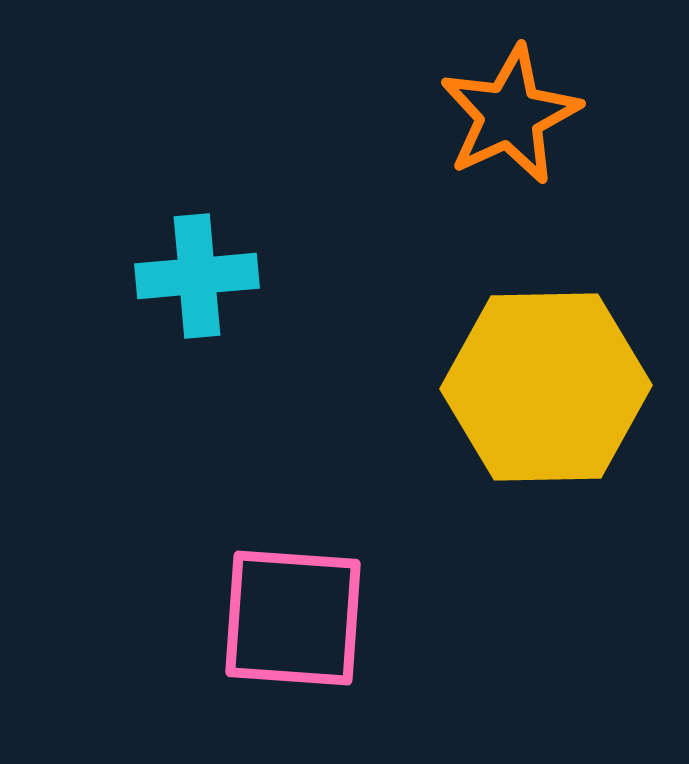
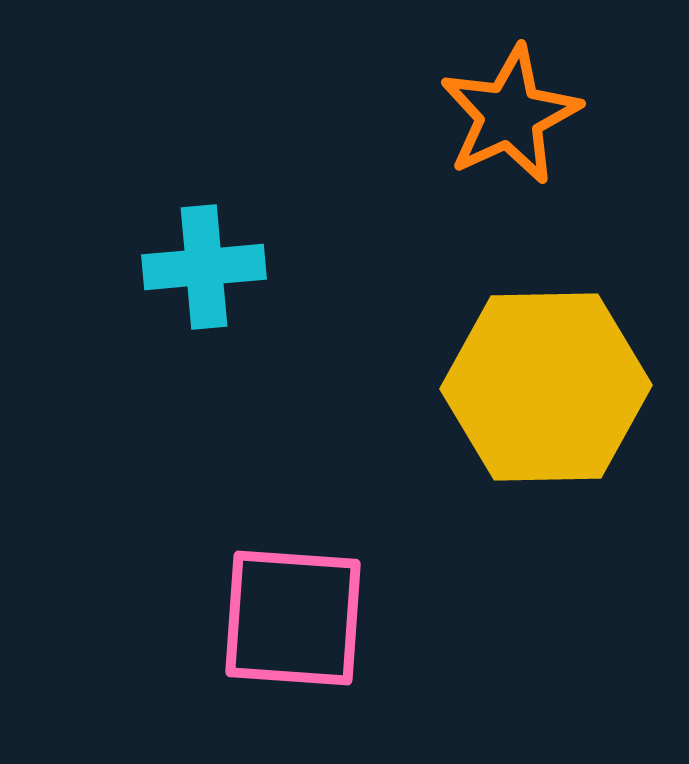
cyan cross: moved 7 px right, 9 px up
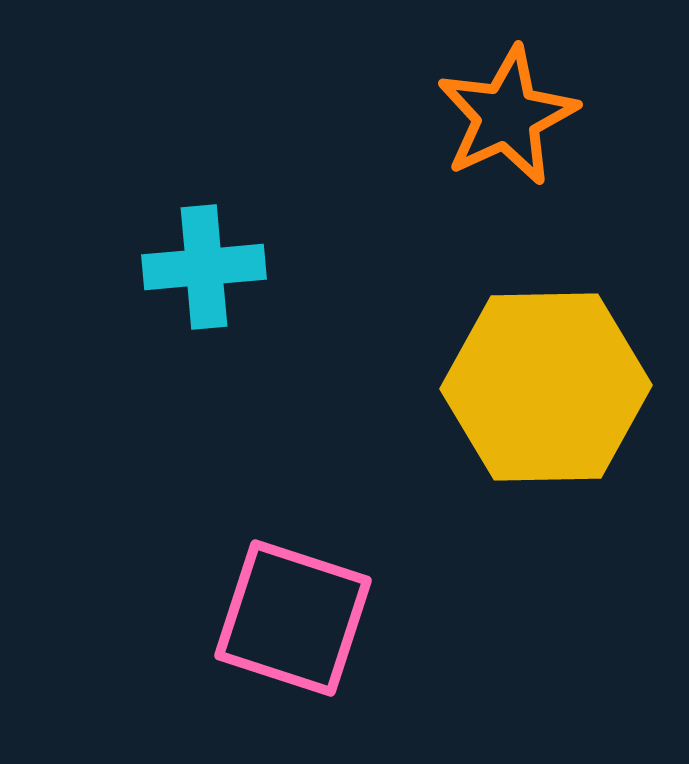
orange star: moved 3 px left, 1 px down
pink square: rotated 14 degrees clockwise
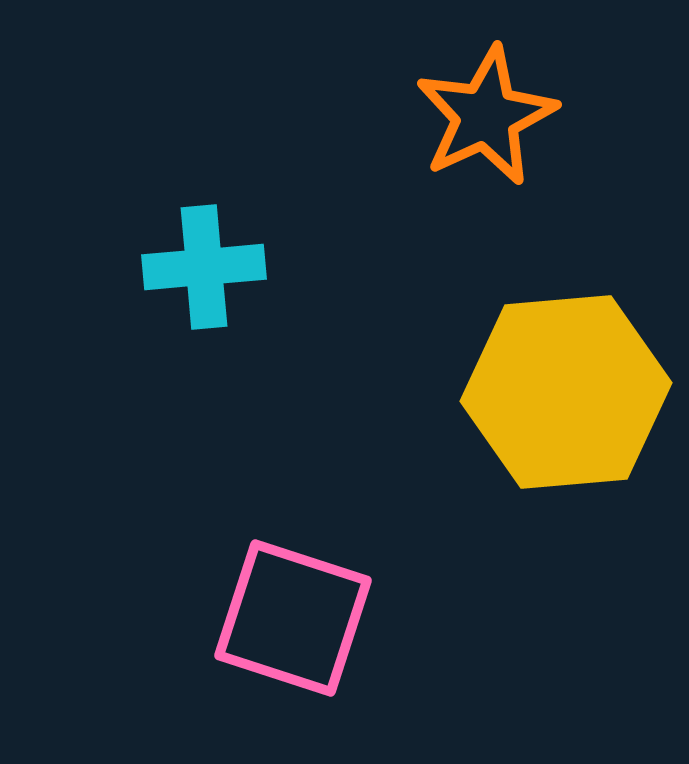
orange star: moved 21 px left
yellow hexagon: moved 20 px right, 5 px down; rotated 4 degrees counterclockwise
